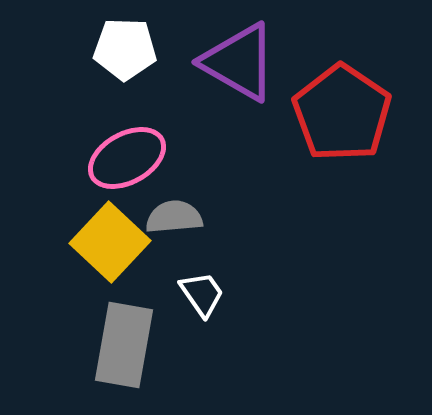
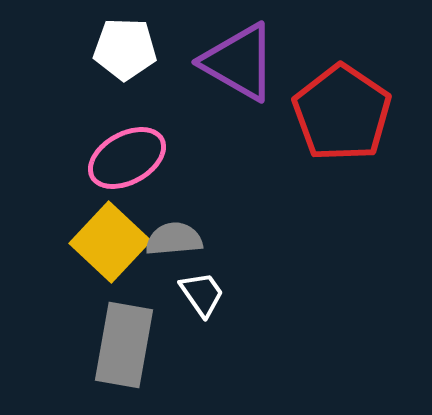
gray semicircle: moved 22 px down
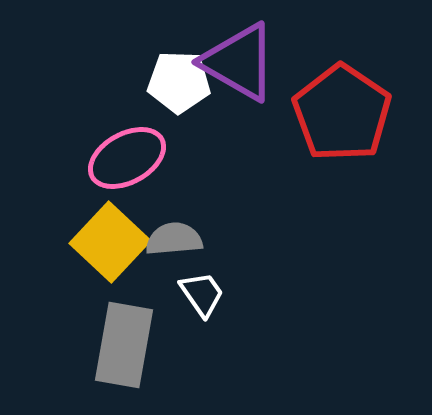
white pentagon: moved 54 px right, 33 px down
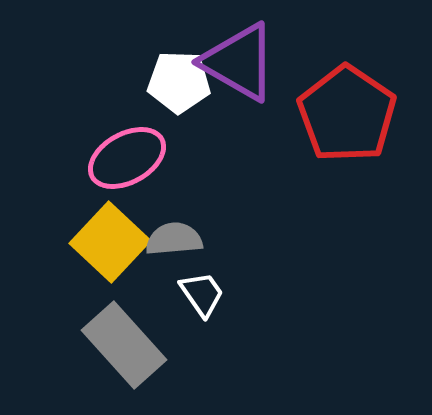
red pentagon: moved 5 px right, 1 px down
gray rectangle: rotated 52 degrees counterclockwise
